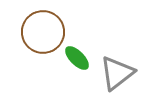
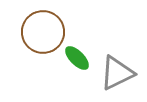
gray triangle: rotated 12 degrees clockwise
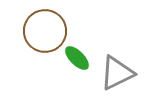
brown circle: moved 2 px right, 1 px up
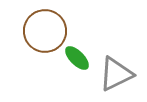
gray triangle: moved 1 px left, 1 px down
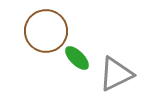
brown circle: moved 1 px right
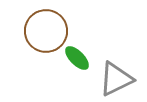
gray triangle: moved 5 px down
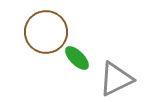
brown circle: moved 1 px down
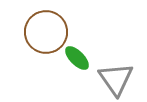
gray triangle: rotated 39 degrees counterclockwise
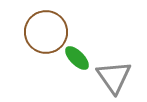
gray triangle: moved 2 px left, 2 px up
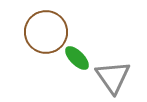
gray triangle: moved 1 px left
